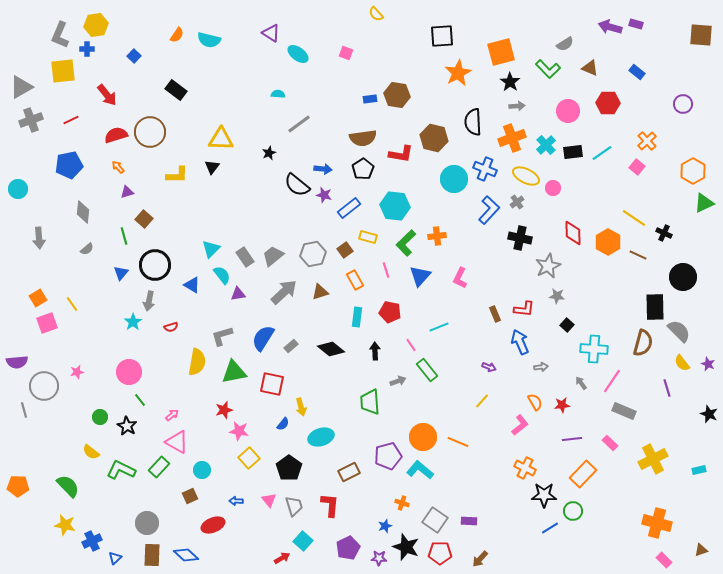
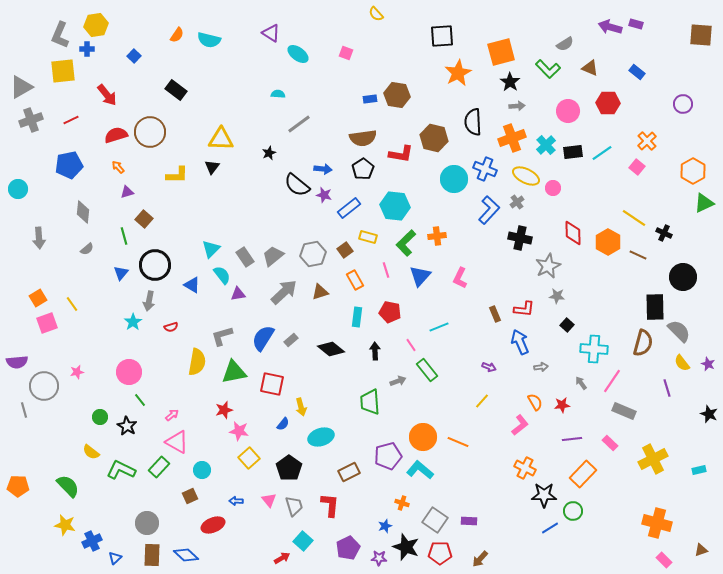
gray rectangle at (291, 346): moved 6 px up
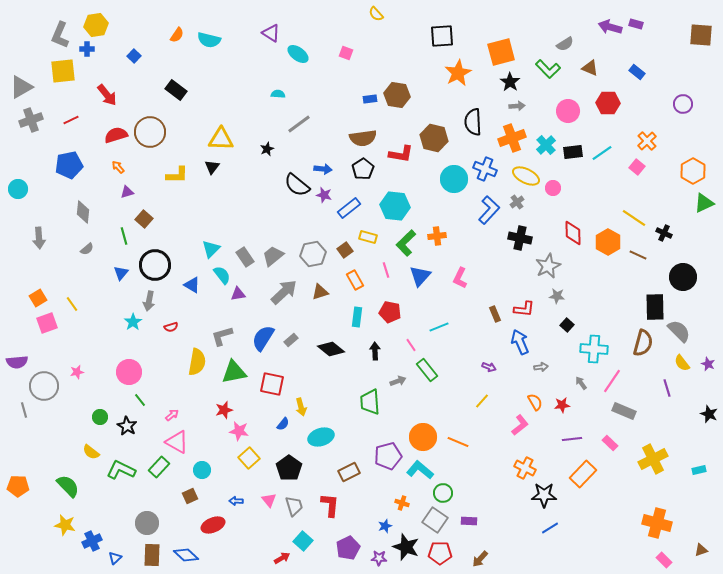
black star at (269, 153): moved 2 px left, 4 px up
green circle at (573, 511): moved 130 px left, 18 px up
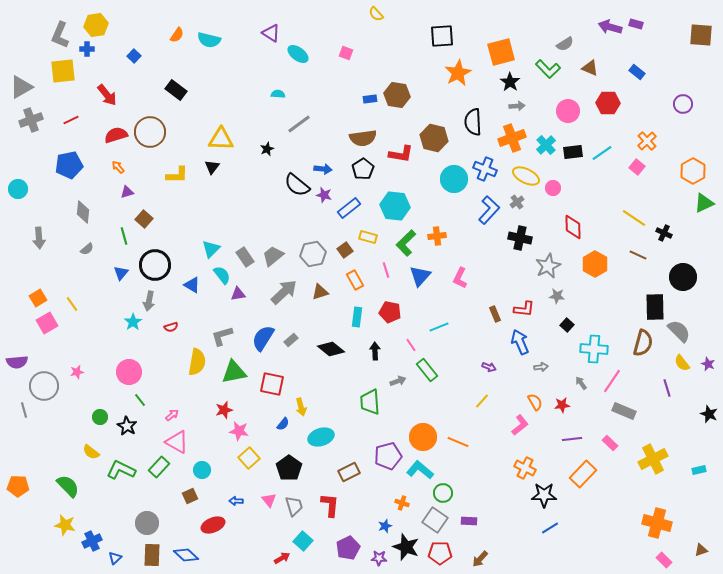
red diamond at (573, 233): moved 6 px up
orange hexagon at (608, 242): moved 13 px left, 22 px down
pink square at (47, 323): rotated 10 degrees counterclockwise
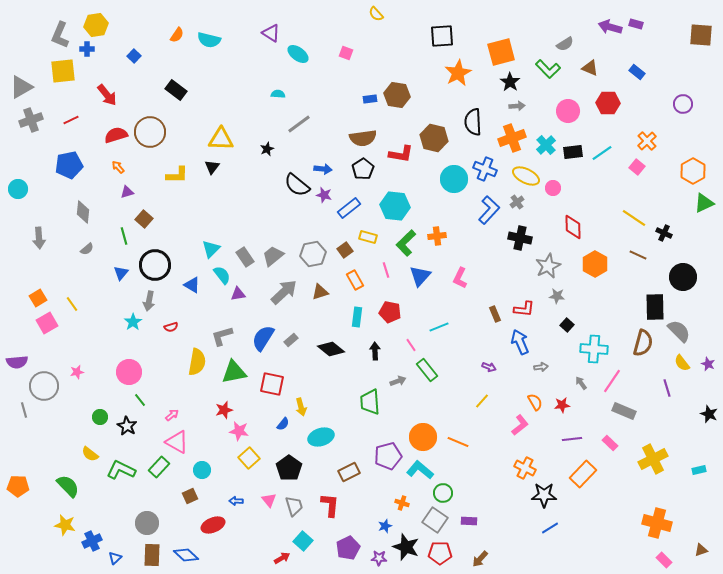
yellow semicircle at (91, 452): moved 1 px left, 2 px down
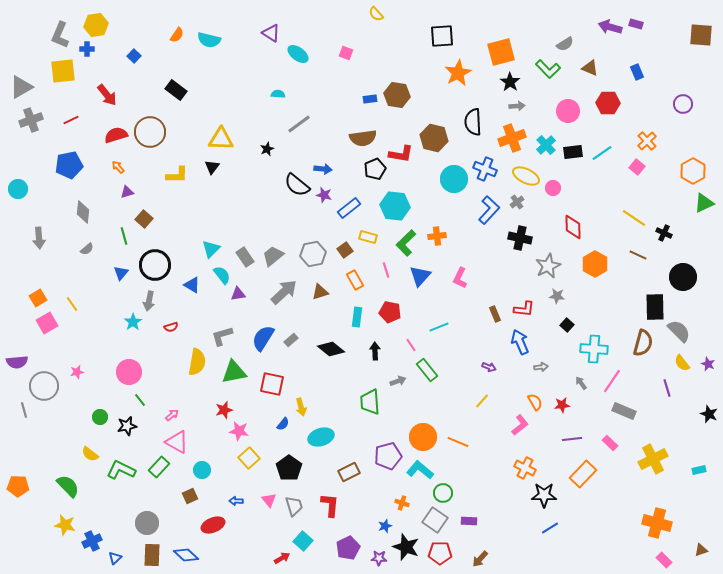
blue rectangle at (637, 72): rotated 28 degrees clockwise
black pentagon at (363, 169): moved 12 px right; rotated 10 degrees clockwise
black star at (127, 426): rotated 30 degrees clockwise
